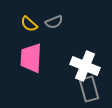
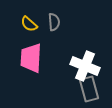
gray semicircle: rotated 72 degrees counterclockwise
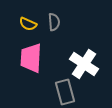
yellow semicircle: moved 1 px left; rotated 18 degrees counterclockwise
white cross: moved 1 px left, 2 px up; rotated 12 degrees clockwise
gray rectangle: moved 24 px left, 3 px down
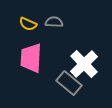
gray semicircle: rotated 84 degrees counterclockwise
white cross: rotated 12 degrees clockwise
gray rectangle: moved 4 px right, 9 px up; rotated 35 degrees counterclockwise
